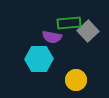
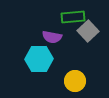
green rectangle: moved 4 px right, 6 px up
yellow circle: moved 1 px left, 1 px down
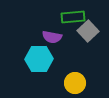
yellow circle: moved 2 px down
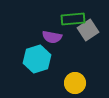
green rectangle: moved 2 px down
gray square: moved 1 px up; rotated 10 degrees clockwise
cyan hexagon: moved 2 px left; rotated 16 degrees counterclockwise
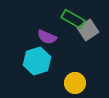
green rectangle: rotated 35 degrees clockwise
purple semicircle: moved 5 px left; rotated 12 degrees clockwise
cyan hexagon: moved 2 px down
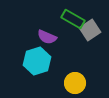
gray square: moved 2 px right
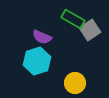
purple semicircle: moved 5 px left
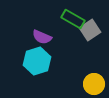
yellow circle: moved 19 px right, 1 px down
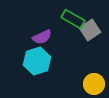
purple semicircle: rotated 48 degrees counterclockwise
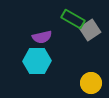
purple semicircle: rotated 12 degrees clockwise
cyan hexagon: rotated 16 degrees clockwise
yellow circle: moved 3 px left, 1 px up
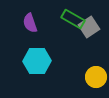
gray square: moved 1 px left, 3 px up
purple semicircle: moved 12 px left, 14 px up; rotated 84 degrees clockwise
yellow circle: moved 5 px right, 6 px up
